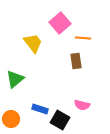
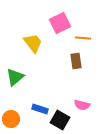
pink square: rotated 15 degrees clockwise
green triangle: moved 2 px up
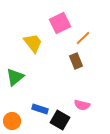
orange line: rotated 49 degrees counterclockwise
brown rectangle: rotated 14 degrees counterclockwise
orange circle: moved 1 px right, 2 px down
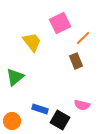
yellow trapezoid: moved 1 px left, 1 px up
